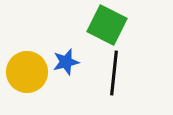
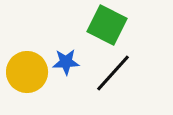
blue star: rotated 12 degrees clockwise
black line: moved 1 px left; rotated 36 degrees clockwise
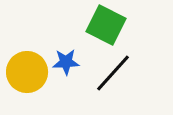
green square: moved 1 px left
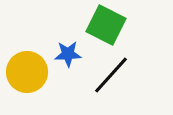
blue star: moved 2 px right, 8 px up
black line: moved 2 px left, 2 px down
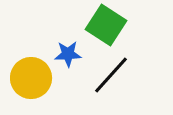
green square: rotated 6 degrees clockwise
yellow circle: moved 4 px right, 6 px down
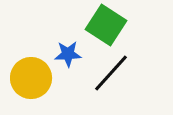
black line: moved 2 px up
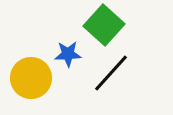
green square: moved 2 px left; rotated 9 degrees clockwise
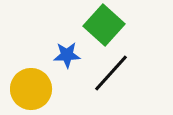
blue star: moved 1 px left, 1 px down
yellow circle: moved 11 px down
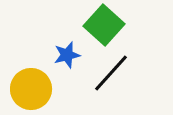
blue star: rotated 12 degrees counterclockwise
